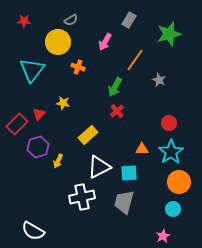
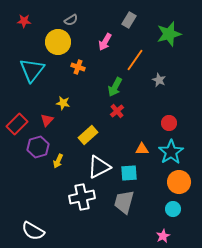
red triangle: moved 8 px right, 6 px down
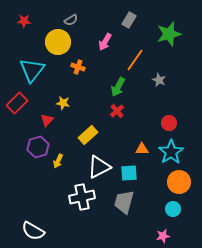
green arrow: moved 3 px right
red rectangle: moved 21 px up
pink star: rotated 16 degrees clockwise
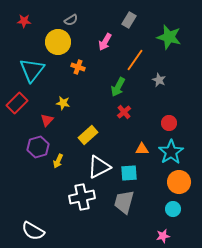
green star: moved 3 px down; rotated 30 degrees clockwise
red cross: moved 7 px right, 1 px down
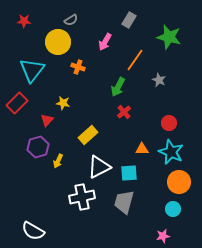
cyan star: rotated 15 degrees counterclockwise
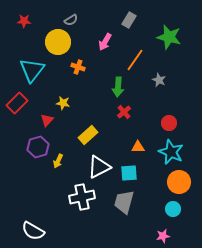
green arrow: rotated 24 degrees counterclockwise
orange triangle: moved 4 px left, 2 px up
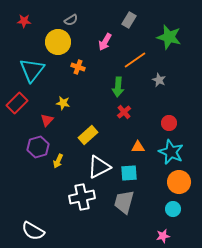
orange line: rotated 20 degrees clockwise
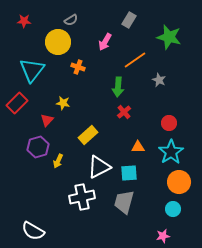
cyan star: rotated 15 degrees clockwise
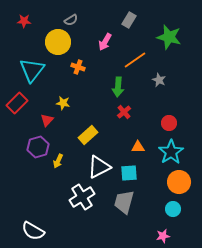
white cross: rotated 20 degrees counterclockwise
